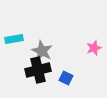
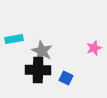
black cross: rotated 15 degrees clockwise
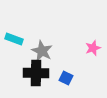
cyan rectangle: rotated 30 degrees clockwise
pink star: moved 1 px left
black cross: moved 2 px left, 3 px down
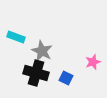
cyan rectangle: moved 2 px right, 2 px up
pink star: moved 14 px down
black cross: rotated 15 degrees clockwise
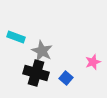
blue square: rotated 16 degrees clockwise
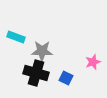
gray star: rotated 25 degrees counterclockwise
blue square: rotated 16 degrees counterclockwise
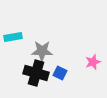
cyan rectangle: moved 3 px left; rotated 30 degrees counterclockwise
blue square: moved 6 px left, 5 px up
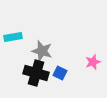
gray star: rotated 15 degrees clockwise
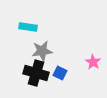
cyan rectangle: moved 15 px right, 10 px up; rotated 18 degrees clockwise
gray star: rotated 25 degrees counterclockwise
pink star: rotated 21 degrees counterclockwise
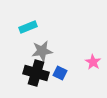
cyan rectangle: rotated 30 degrees counterclockwise
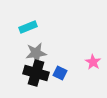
gray star: moved 6 px left, 2 px down
